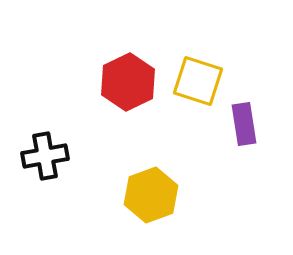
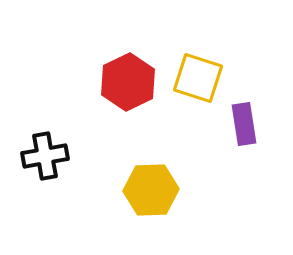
yellow square: moved 3 px up
yellow hexagon: moved 5 px up; rotated 18 degrees clockwise
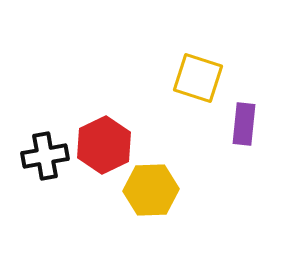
red hexagon: moved 24 px left, 63 px down
purple rectangle: rotated 15 degrees clockwise
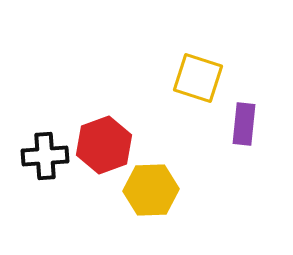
red hexagon: rotated 6 degrees clockwise
black cross: rotated 6 degrees clockwise
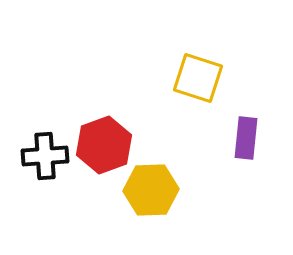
purple rectangle: moved 2 px right, 14 px down
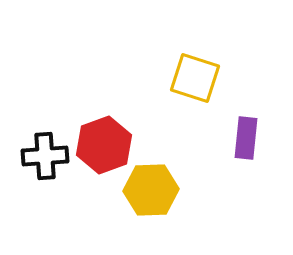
yellow square: moved 3 px left
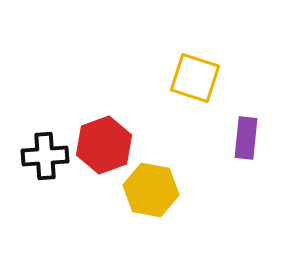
yellow hexagon: rotated 12 degrees clockwise
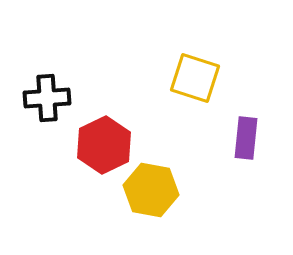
red hexagon: rotated 6 degrees counterclockwise
black cross: moved 2 px right, 58 px up
